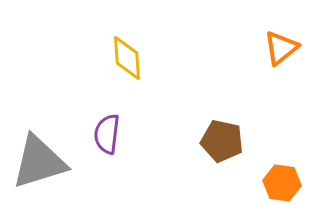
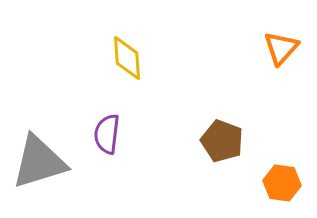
orange triangle: rotated 9 degrees counterclockwise
brown pentagon: rotated 9 degrees clockwise
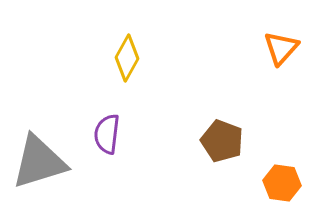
yellow diamond: rotated 33 degrees clockwise
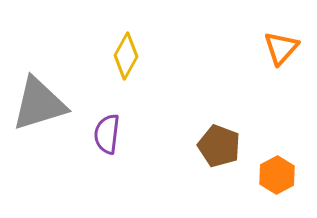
yellow diamond: moved 1 px left, 2 px up
brown pentagon: moved 3 px left, 5 px down
gray triangle: moved 58 px up
orange hexagon: moved 5 px left, 8 px up; rotated 24 degrees clockwise
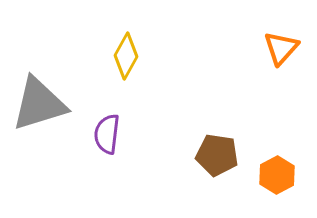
brown pentagon: moved 2 px left, 9 px down; rotated 12 degrees counterclockwise
